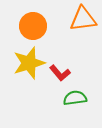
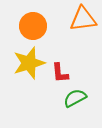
red L-shape: rotated 35 degrees clockwise
green semicircle: rotated 20 degrees counterclockwise
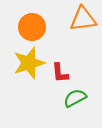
orange circle: moved 1 px left, 1 px down
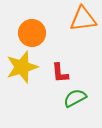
orange circle: moved 6 px down
yellow star: moved 7 px left, 4 px down
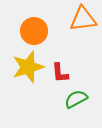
orange circle: moved 2 px right, 2 px up
yellow star: moved 6 px right
green semicircle: moved 1 px right, 1 px down
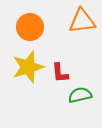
orange triangle: moved 1 px left, 2 px down
orange circle: moved 4 px left, 4 px up
green semicircle: moved 4 px right, 4 px up; rotated 15 degrees clockwise
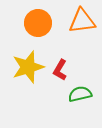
orange circle: moved 8 px right, 4 px up
red L-shape: moved 3 px up; rotated 35 degrees clockwise
green semicircle: moved 1 px up
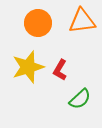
green semicircle: moved 5 px down; rotated 150 degrees clockwise
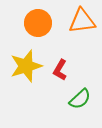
yellow star: moved 2 px left, 1 px up
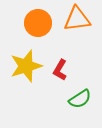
orange triangle: moved 5 px left, 2 px up
green semicircle: rotated 10 degrees clockwise
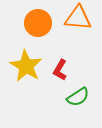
orange triangle: moved 1 px right, 1 px up; rotated 12 degrees clockwise
yellow star: rotated 24 degrees counterclockwise
green semicircle: moved 2 px left, 2 px up
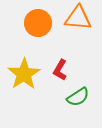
yellow star: moved 2 px left, 8 px down; rotated 8 degrees clockwise
